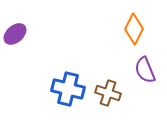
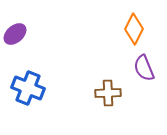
purple semicircle: moved 1 px left, 2 px up
blue cross: moved 40 px left, 1 px up; rotated 8 degrees clockwise
brown cross: rotated 20 degrees counterclockwise
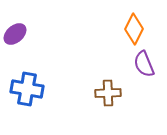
purple semicircle: moved 4 px up
blue cross: moved 1 px left, 1 px down; rotated 12 degrees counterclockwise
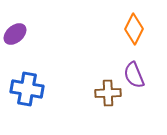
purple semicircle: moved 10 px left, 11 px down
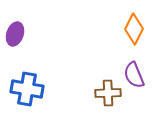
purple ellipse: rotated 30 degrees counterclockwise
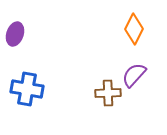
purple semicircle: rotated 64 degrees clockwise
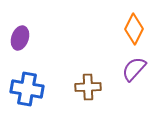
purple ellipse: moved 5 px right, 4 px down
purple semicircle: moved 6 px up
brown cross: moved 20 px left, 6 px up
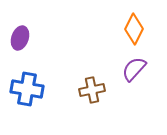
brown cross: moved 4 px right, 3 px down; rotated 10 degrees counterclockwise
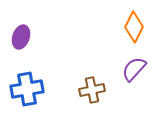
orange diamond: moved 2 px up
purple ellipse: moved 1 px right, 1 px up
blue cross: rotated 20 degrees counterclockwise
